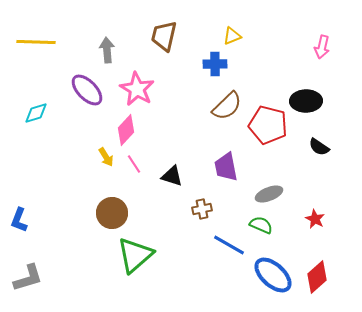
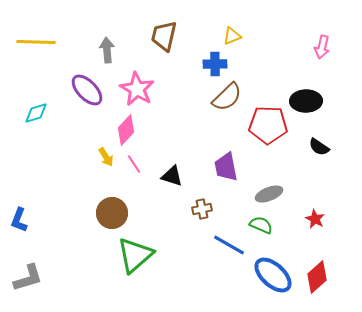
brown semicircle: moved 9 px up
red pentagon: rotated 12 degrees counterclockwise
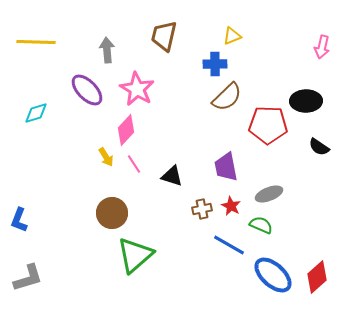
red star: moved 84 px left, 13 px up
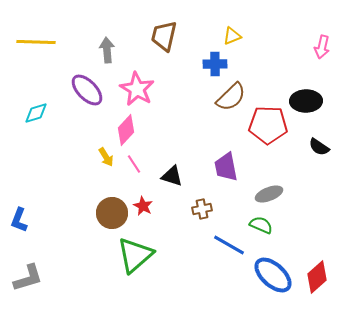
brown semicircle: moved 4 px right
red star: moved 88 px left
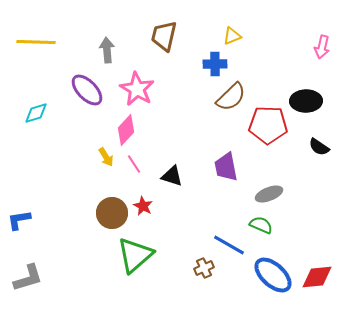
brown cross: moved 2 px right, 59 px down; rotated 12 degrees counterclockwise
blue L-shape: rotated 60 degrees clockwise
red diamond: rotated 36 degrees clockwise
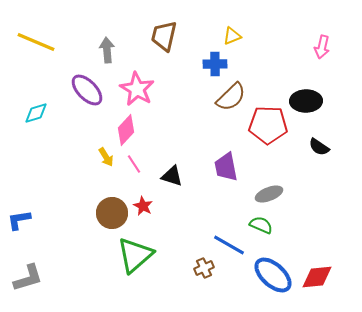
yellow line: rotated 21 degrees clockwise
